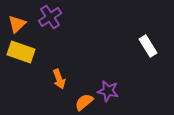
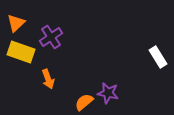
purple cross: moved 1 px right, 20 px down
orange triangle: moved 1 px left, 1 px up
white rectangle: moved 10 px right, 11 px down
orange arrow: moved 11 px left
purple star: moved 2 px down
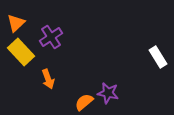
yellow rectangle: rotated 28 degrees clockwise
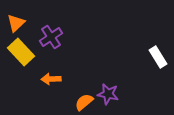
orange arrow: moved 3 px right; rotated 108 degrees clockwise
purple star: moved 1 px down
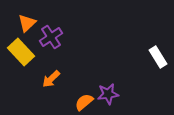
orange triangle: moved 11 px right
orange arrow: rotated 42 degrees counterclockwise
purple star: rotated 20 degrees counterclockwise
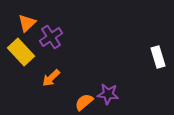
white rectangle: rotated 15 degrees clockwise
orange arrow: moved 1 px up
purple star: rotated 15 degrees clockwise
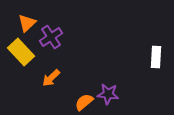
white rectangle: moved 2 px left; rotated 20 degrees clockwise
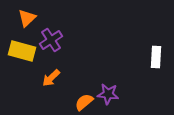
orange triangle: moved 5 px up
purple cross: moved 3 px down
yellow rectangle: moved 1 px right, 1 px up; rotated 32 degrees counterclockwise
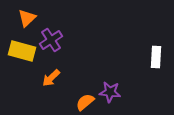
purple star: moved 2 px right, 2 px up
orange semicircle: moved 1 px right
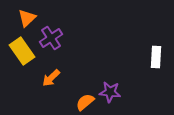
purple cross: moved 2 px up
yellow rectangle: rotated 40 degrees clockwise
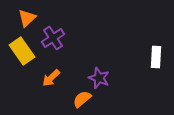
purple cross: moved 2 px right
purple star: moved 11 px left, 14 px up; rotated 15 degrees clockwise
orange semicircle: moved 3 px left, 3 px up
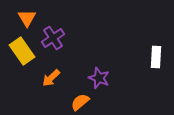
orange triangle: rotated 18 degrees counterclockwise
orange semicircle: moved 2 px left, 3 px down
